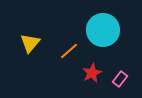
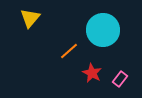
yellow triangle: moved 25 px up
red star: rotated 18 degrees counterclockwise
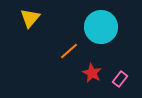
cyan circle: moved 2 px left, 3 px up
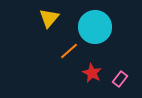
yellow triangle: moved 19 px right
cyan circle: moved 6 px left
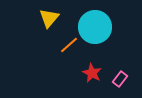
orange line: moved 6 px up
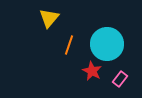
cyan circle: moved 12 px right, 17 px down
orange line: rotated 30 degrees counterclockwise
red star: moved 2 px up
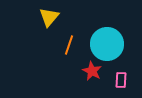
yellow triangle: moved 1 px up
pink rectangle: moved 1 px right, 1 px down; rotated 35 degrees counterclockwise
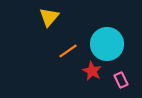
orange line: moved 1 px left, 6 px down; rotated 36 degrees clockwise
pink rectangle: rotated 28 degrees counterclockwise
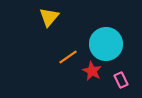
cyan circle: moved 1 px left
orange line: moved 6 px down
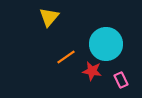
orange line: moved 2 px left
red star: rotated 18 degrees counterclockwise
